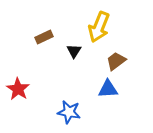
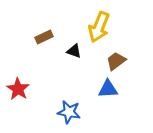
black triangle: rotated 42 degrees counterclockwise
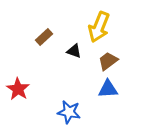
brown rectangle: rotated 18 degrees counterclockwise
brown trapezoid: moved 8 px left
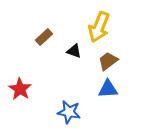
red star: moved 2 px right
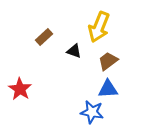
blue star: moved 23 px right
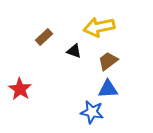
yellow arrow: rotated 56 degrees clockwise
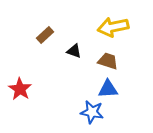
yellow arrow: moved 14 px right
brown rectangle: moved 1 px right, 2 px up
brown trapezoid: rotated 55 degrees clockwise
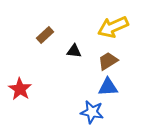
yellow arrow: rotated 12 degrees counterclockwise
black triangle: rotated 14 degrees counterclockwise
brown trapezoid: rotated 50 degrees counterclockwise
blue triangle: moved 2 px up
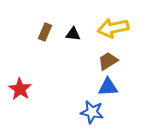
yellow arrow: moved 1 px down; rotated 12 degrees clockwise
brown rectangle: moved 3 px up; rotated 24 degrees counterclockwise
black triangle: moved 1 px left, 17 px up
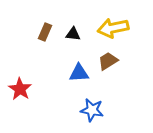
blue triangle: moved 29 px left, 14 px up
blue star: moved 2 px up
